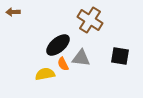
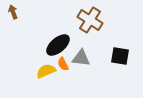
brown arrow: rotated 72 degrees clockwise
yellow semicircle: moved 1 px right, 3 px up; rotated 12 degrees counterclockwise
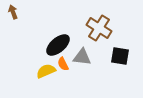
brown cross: moved 9 px right, 8 px down
gray triangle: moved 1 px right, 1 px up
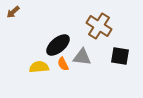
brown arrow: rotated 112 degrees counterclockwise
brown cross: moved 2 px up
yellow semicircle: moved 7 px left, 4 px up; rotated 18 degrees clockwise
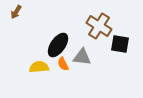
brown arrow: moved 3 px right; rotated 16 degrees counterclockwise
black ellipse: rotated 15 degrees counterclockwise
black square: moved 12 px up
